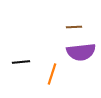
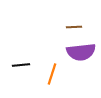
black line: moved 3 px down
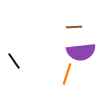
black line: moved 7 px left, 4 px up; rotated 60 degrees clockwise
orange line: moved 15 px right
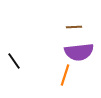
purple semicircle: moved 2 px left
orange line: moved 2 px left, 1 px down
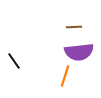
orange line: moved 1 px down
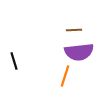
brown line: moved 3 px down
black line: rotated 18 degrees clockwise
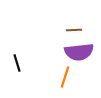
black line: moved 3 px right, 2 px down
orange line: moved 1 px down
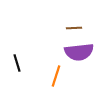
brown line: moved 2 px up
orange line: moved 9 px left, 1 px up
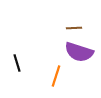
purple semicircle: rotated 24 degrees clockwise
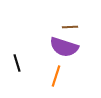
brown line: moved 4 px left, 1 px up
purple semicircle: moved 15 px left, 5 px up
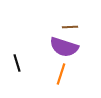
orange line: moved 5 px right, 2 px up
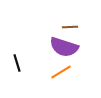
orange line: moved 2 px up; rotated 40 degrees clockwise
